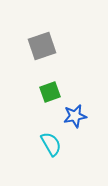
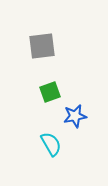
gray square: rotated 12 degrees clockwise
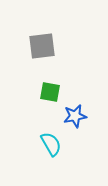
green square: rotated 30 degrees clockwise
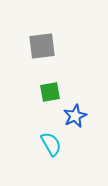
green square: rotated 20 degrees counterclockwise
blue star: rotated 15 degrees counterclockwise
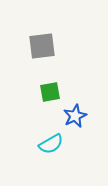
cyan semicircle: rotated 90 degrees clockwise
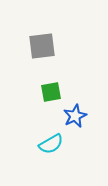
green square: moved 1 px right
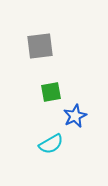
gray square: moved 2 px left
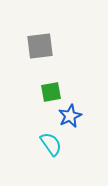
blue star: moved 5 px left
cyan semicircle: rotated 95 degrees counterclockwise
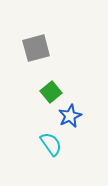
gray square: moved 4 px left, 2 px down; rotated 8 degrees counterclockwise
green square: rotated 30 degrees counterclockwise
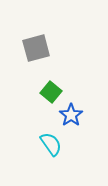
green square: rotated 10 degrees counterclockwise
blue star: moved 1 px right, 1 px up; rotated 10 degrees counterclockwise
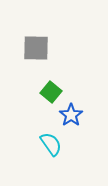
gray square: rotated 16 degrees clockwise
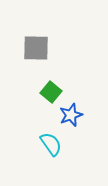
blue star: rotated 15 degrees clockwise
